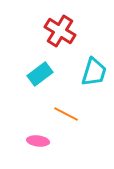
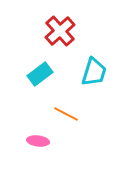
red cross: rotated 16 degrees clockwise
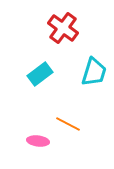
red cross: moved 3 px right, 3 px up; rotated 12 degrees counterclockwise
orange line: moved 2 px right, 10 px down
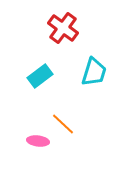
cyan rectangle: moved 2 px down
orange line: moved 5 px left; rotated 15 degrees clockwise
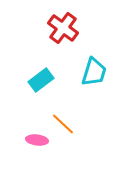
cyan rectangle: moved 1 px right, 4 px down
pink ellipse: moved 1 px left, 1 px up
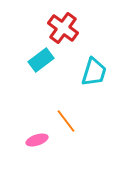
cyan rectangle: moved 20 px up
orange line: moved 3 px right, 3 px up; rotated 10 degrees clockwise
pink ellipse: rotated 25 degrees counterclockwise
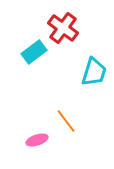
cyan rectangle: moved 7 px left, 8 px up
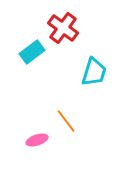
cyan rectangle: moved 2 px left
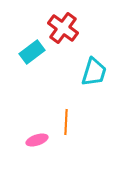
orange line: moved 1 px down; rotated 40 degrees clockwise
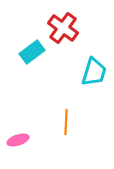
pink ellipse: moved 19 px left
